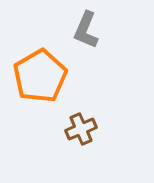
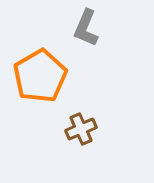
gray L-shape: moved 2 px up
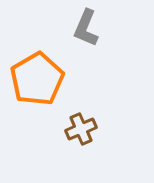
orange pentagon: moved 3 px left, 3 px down
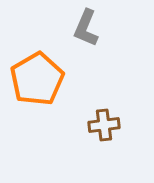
brown cross: moved 23 px right, 4 px up; rotated 16 degrees clockwise
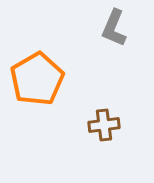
gray L-shape: moved 28 px right
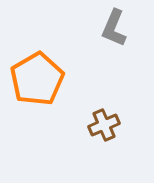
brown cross: rotated 16 degrees counterclockwise
